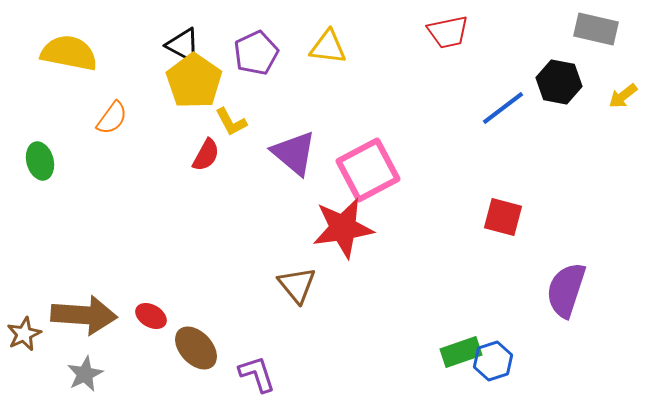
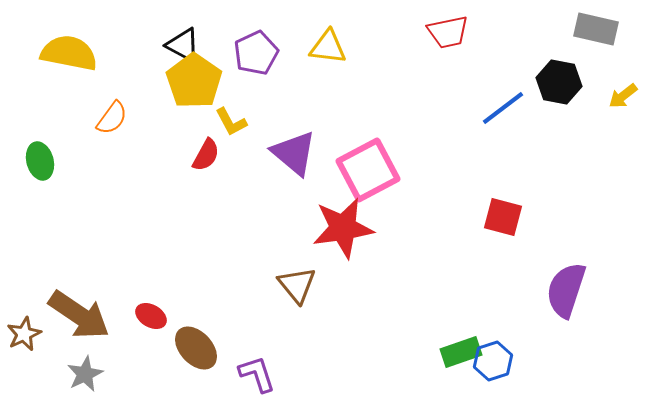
brown arrow: moved 5 px left; rotated 30 degrees clockwise
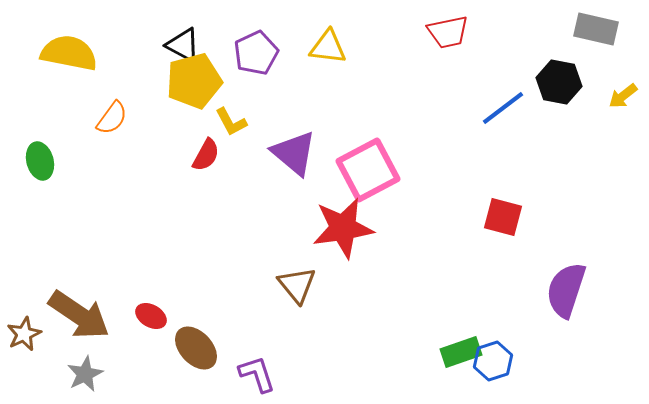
yellow pentagon: rotated 22 degrees clockwise
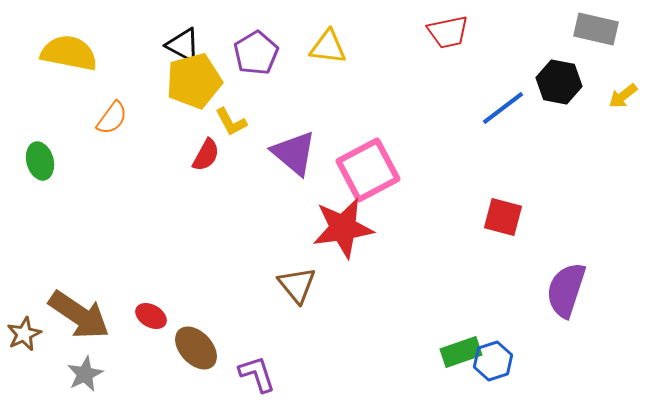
purple pentagon: rotated 6 degrees counterclockwise
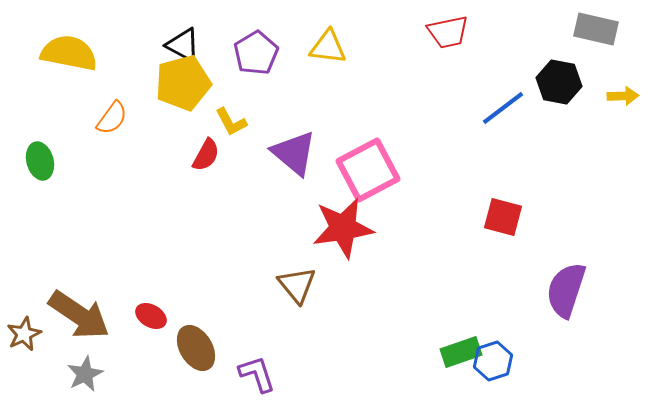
yellow pentagon: moved 11 px left, 2 px down
yellow arrow: rotated 144 degrees counterclockwise
brown ellipse: rotated 12 degrees clockwise
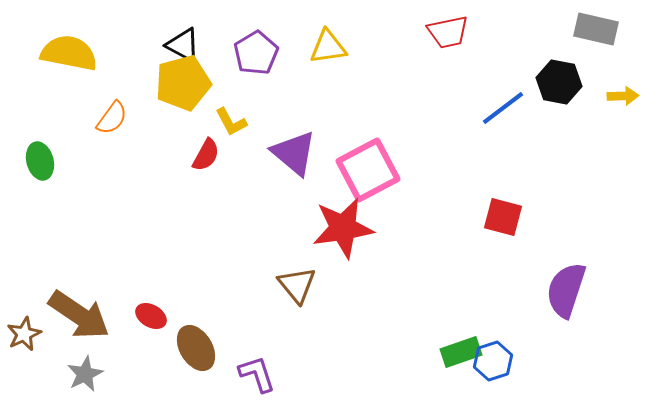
yellow triangle: rotated 15 degrees counterclockwise
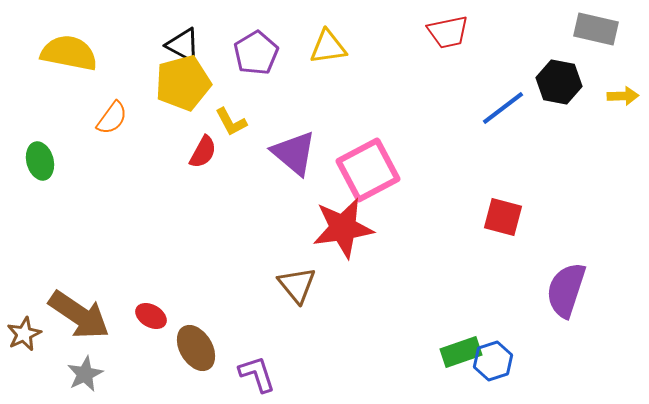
red semicircle: moved 3 px left, 3 px up
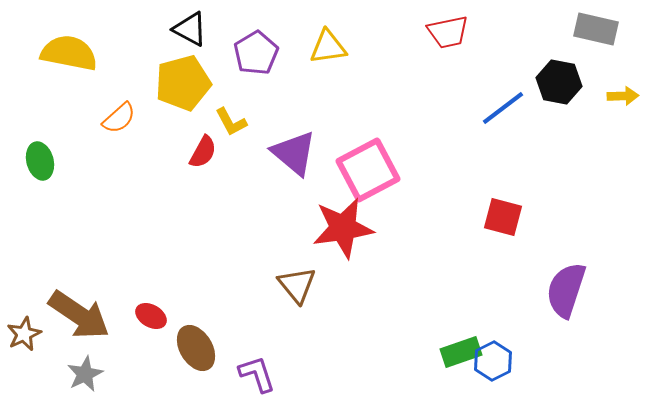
black triangle: moved 7 px right, 16 px up
orange semicircle: moved 7 px right; rotated 12 degrees clockwise
blue hexagon: rotated 9 degrees counterclockwise
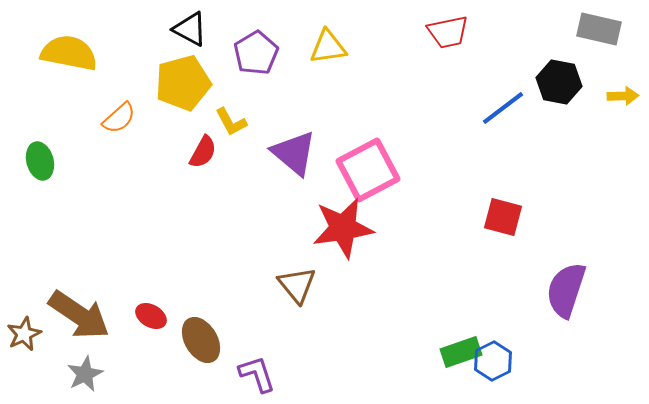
gray rectangle: moved 3 px right
brown ellipse: moved 5 px right, 8 px up
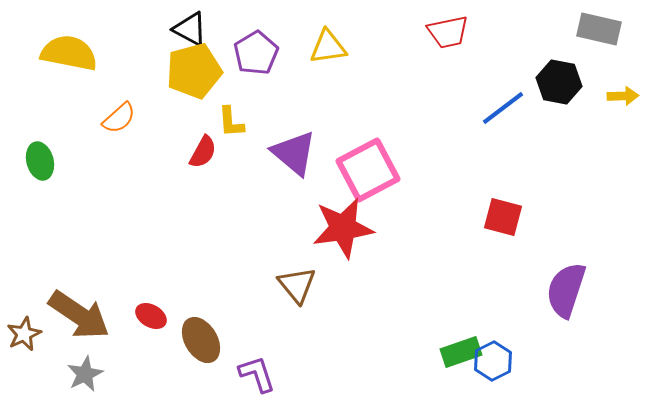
yellow pentagon: moved 11 px right, 12 px up
yellow L-shape: rotated 24 degrees clockwise
